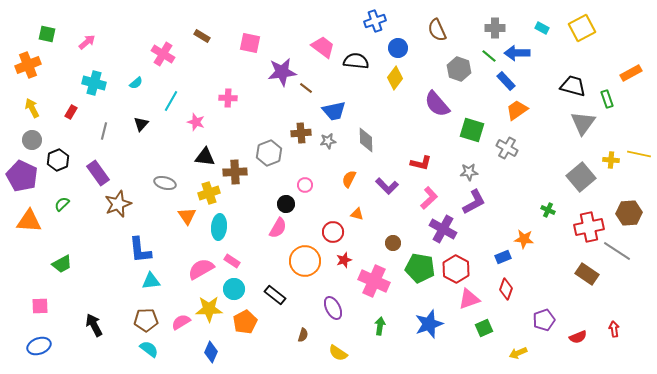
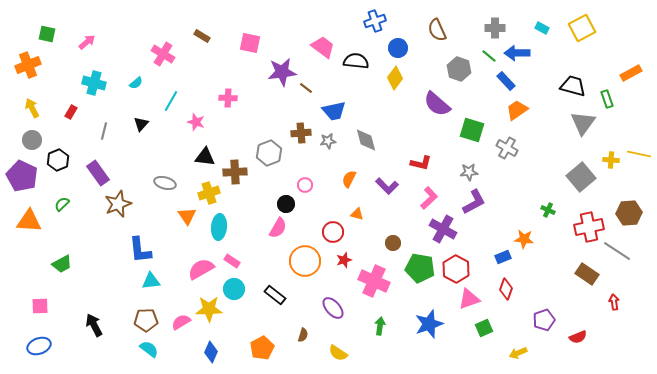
purple semicircle at (437, 104): rotated 8 degrees counterclockwise
gray diamond at (366, 140): rotated 15 degrees counterclockwise
purple ellipse at (333, 308): rotated 15 degrees counterclockwise
orange pentagon at (245, 322): moved 17 px right, 26 px down
red arrow at (614, 329): moved 27 px up
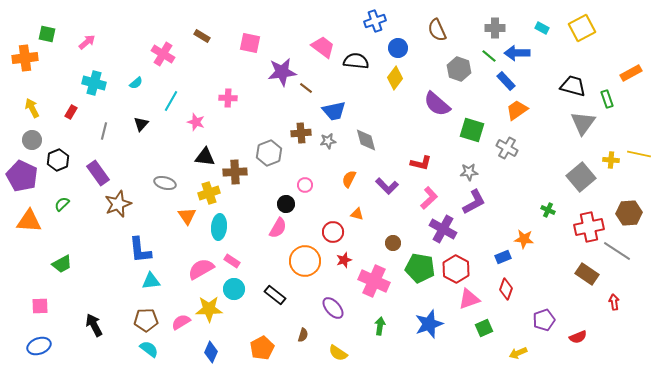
orange cross at (28, 65): moved 3 px left, 7 px up; rotated 15 degrees clockwise
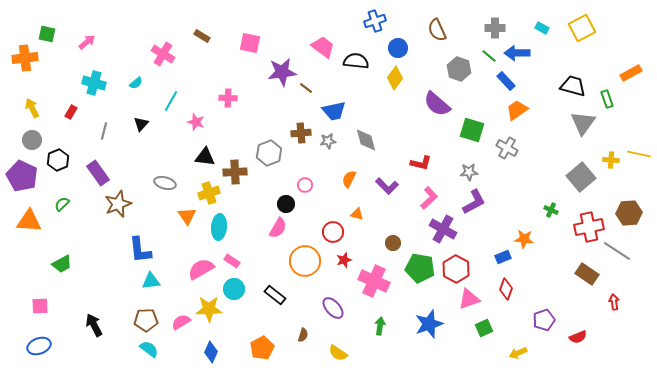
green cross at (548, 210): moved 3 px right
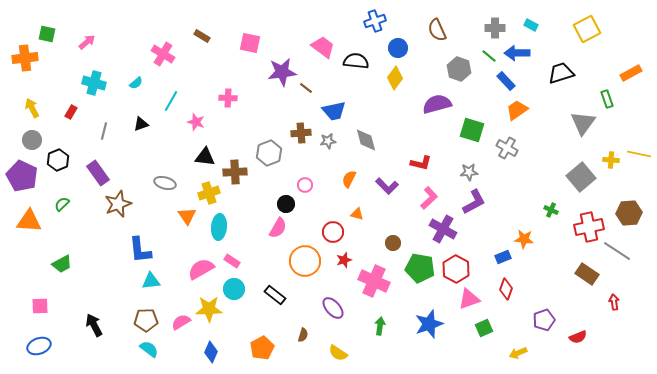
cyan rectangle at (542, 28): moved 11 px left, 3 px up
yellow square at (582, 28): moved 5 px right, 1 px down
black trapezoid at (573, 86): moved 12 px left, 13 px up; rotated 32 degrees counterclockwise
purple semicircle at (437, 104): rotated 124 degrees clockwise
black triangle at (141, 124): rotated 28 degrees clockwise
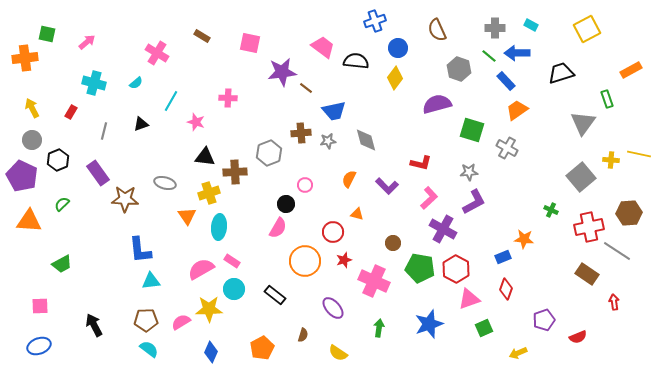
pink cross at (163, 54): moved 6 px left, 1 px up
orange rectangle at (631, 73): moved 3 px up
brown star at (118, 204): moved 7 px right, 5 px up; rotated 24 degrees clockwise
green arrow at (380, 326): moved 1 px left, 2 px down
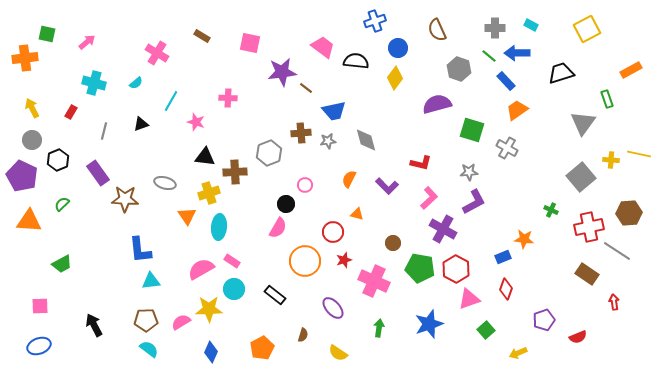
green square at (484, 328): moved 2 px right, 2 px down; rotated 18 degrees counterclockwise
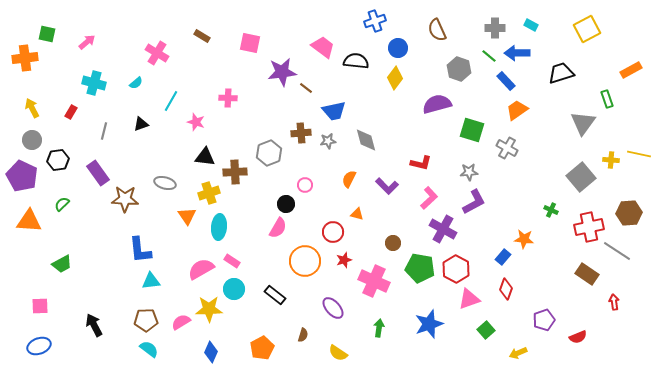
black hexagon at (58, 160): rotated 15 degrees clockwise
blue rectangle at (503, 257): rotated 28 degrees counterclockwise
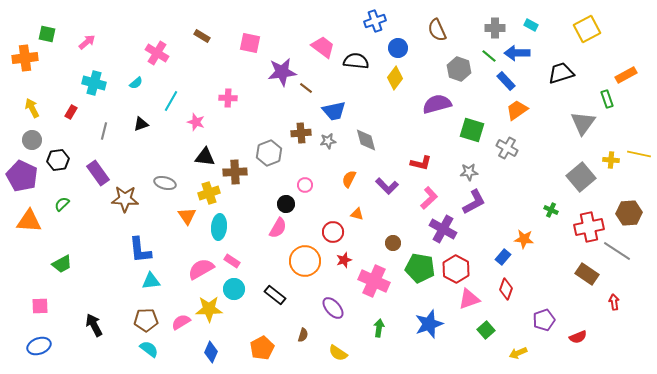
orange rectangle at (631, 70): moved 5 px left, 5 px down
